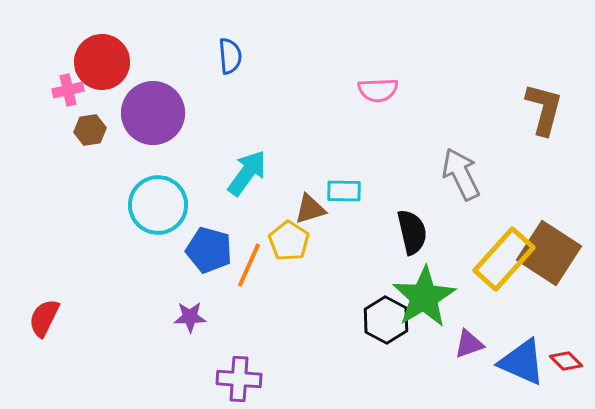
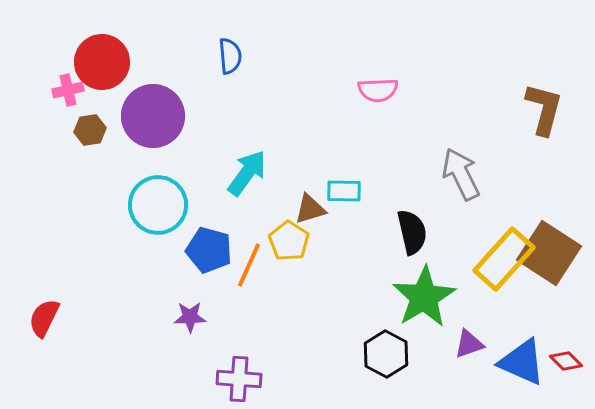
purple circle: moved 3 px down
black hexagon: moved 34 px down
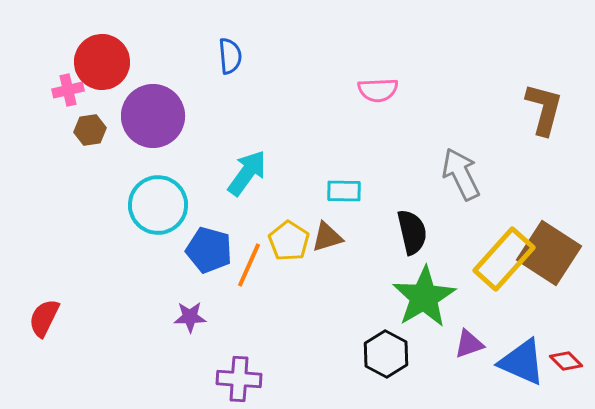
brown triangle: moved 17 px right, 28 px down
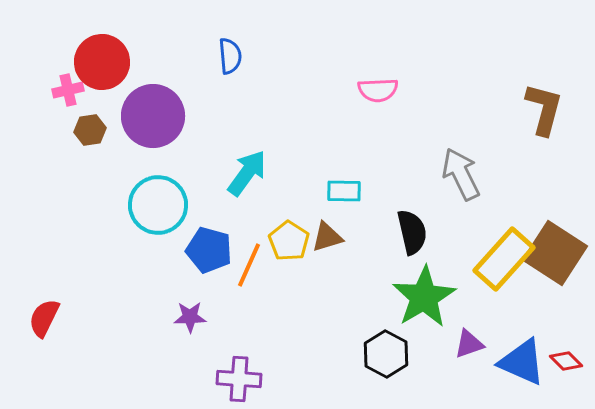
brown square: moved 6 px right
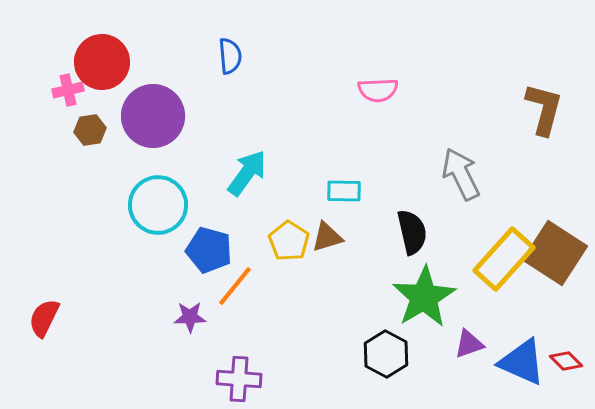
orange line: moved 14 px left, 21 px down; rotated 15 degrees clockwise
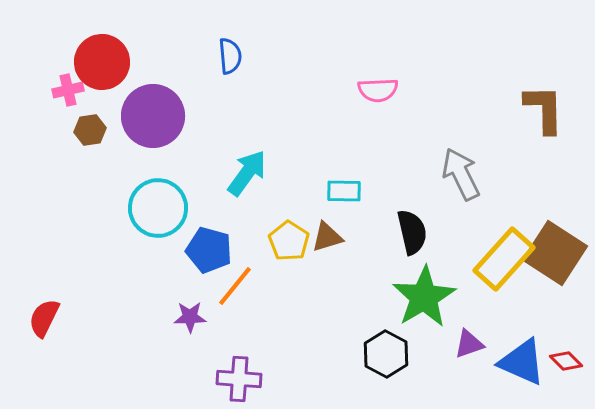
brown L-shape: rotated 16 degrees counterclockwise
cyan circle: moved 3 px down
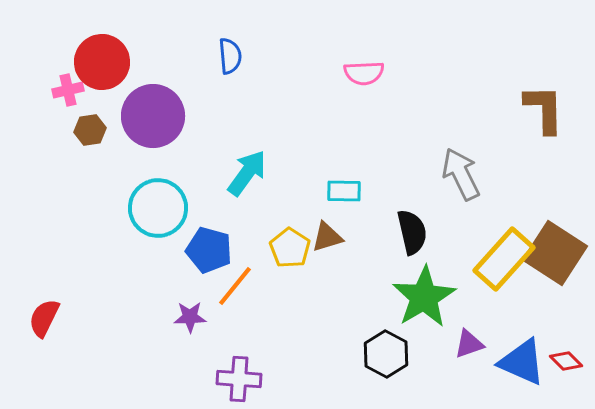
pink semicircle: moved 14 px left, 17 px up
yellow pentagon: moved 1 px right, 7 px down
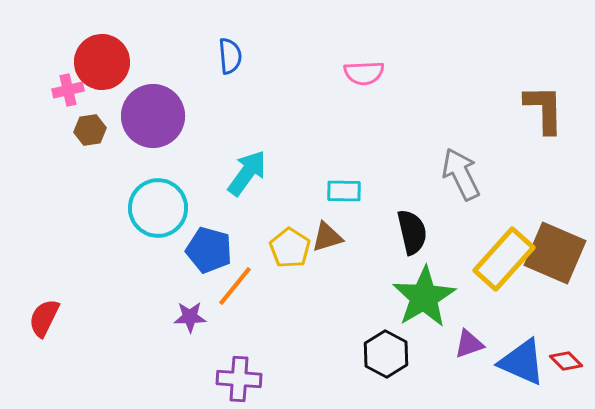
brown square: rotated 10 degrees counterclockwise
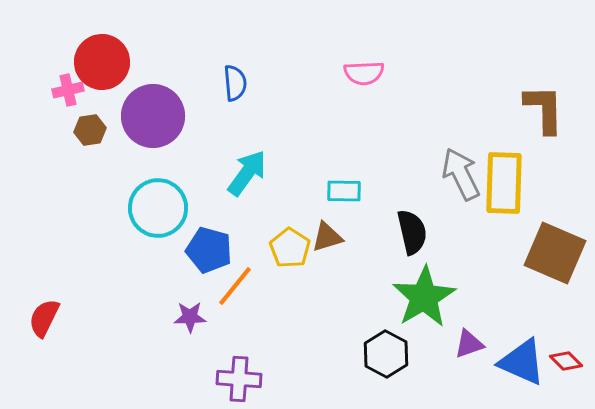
blue semicircle: moved 5 px right, 27 px down
yellow rectangle: moved 76 px up; rotated 40 degrees counterclockwise
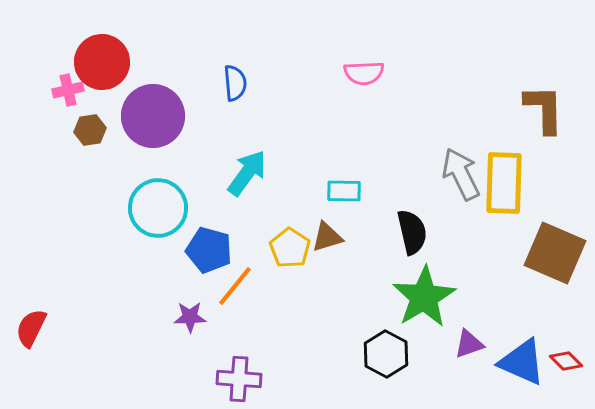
red semicircle: moved 13 px left, 10 px down
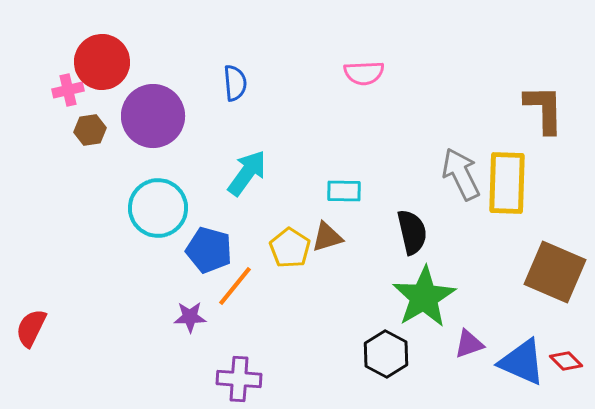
yellow rectangle: moved 3 px right
brown square: moved 19 px down
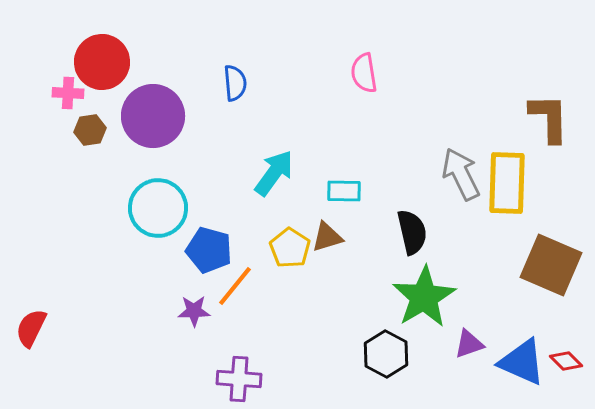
pink semicircle: rotated 84 degrees clockwise
pink cross: moved 3 px down; rotated 16 degrees clockwise
brown L-shape: moved 5 px right, 9 px down
cyan arrow: moved 27 px right
brown square: moved 4 px left, 7 px up
purple star: moved 4 px right, 6 px up
